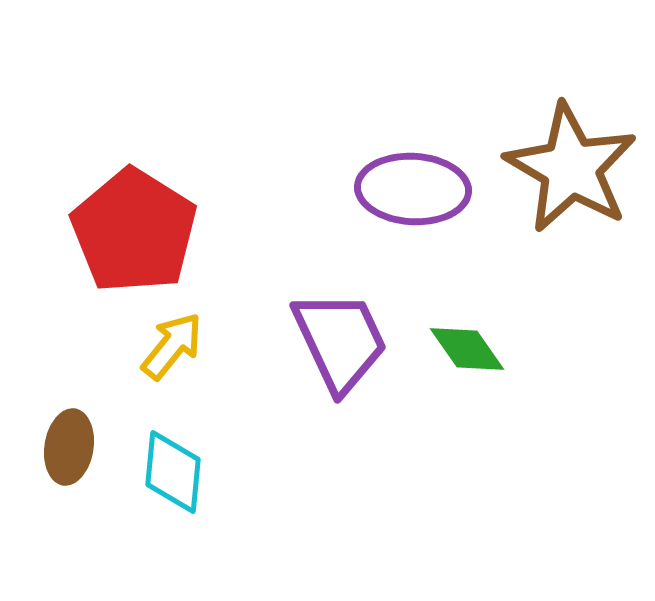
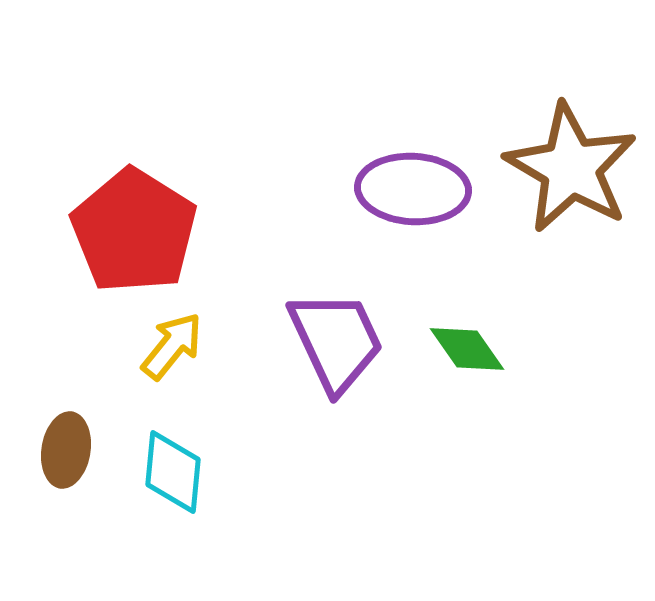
purple trapezoid: moved 4 px left
brown ellipse: moved 3 px left, 3 px down
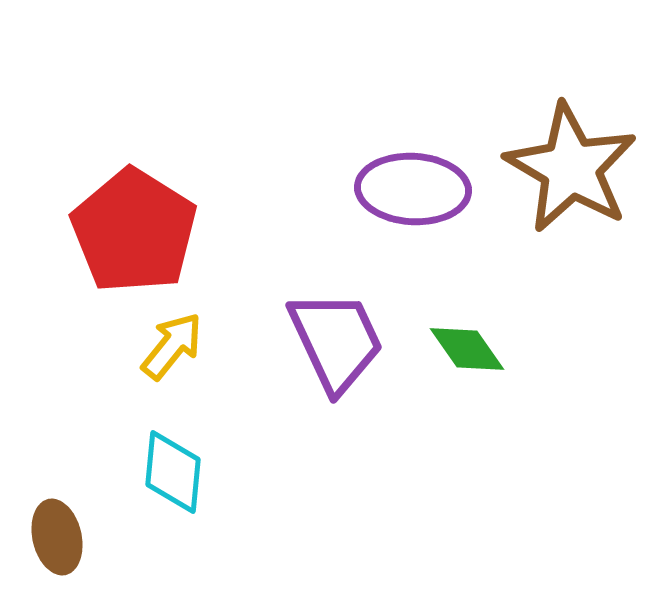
brown ellipse: moved 9 px left, 87 px down; rotated 22 degrees counterclockwise
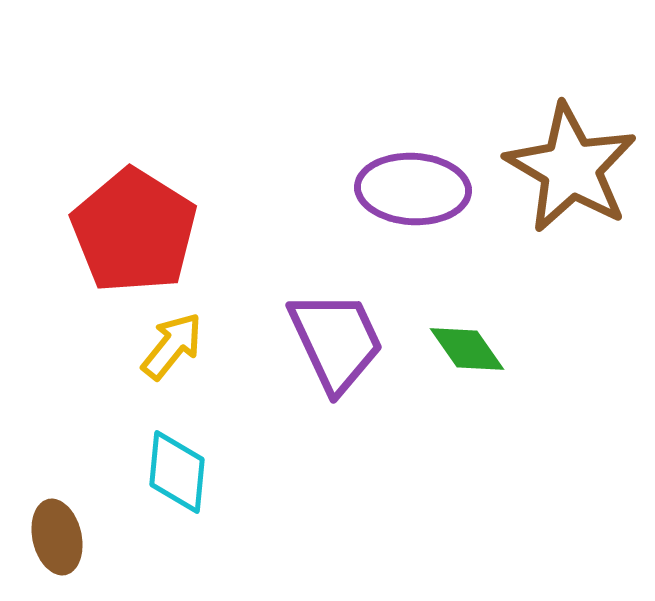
cyan diamond: moved 4 px right
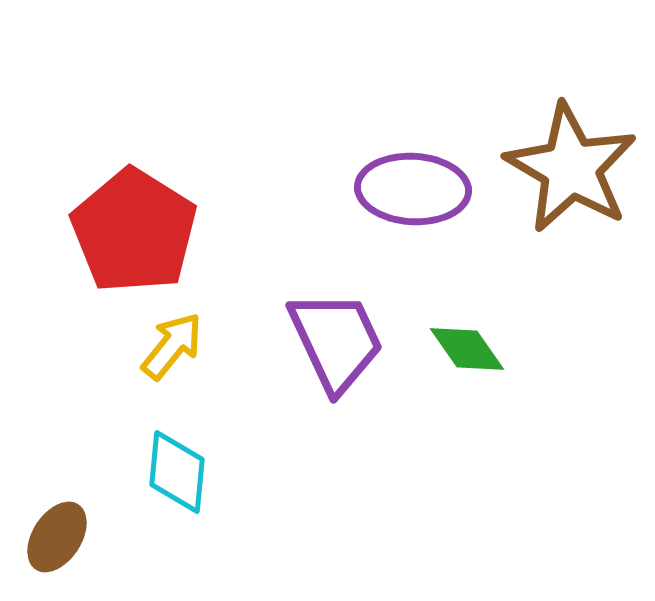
brown ellipse: rotated 46 degrees clockwise
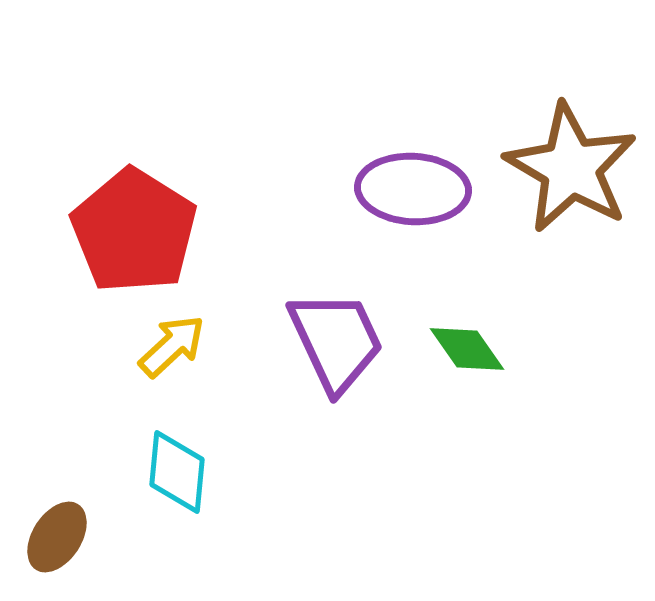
yellow arrow: rotated 8 degrees clockwise
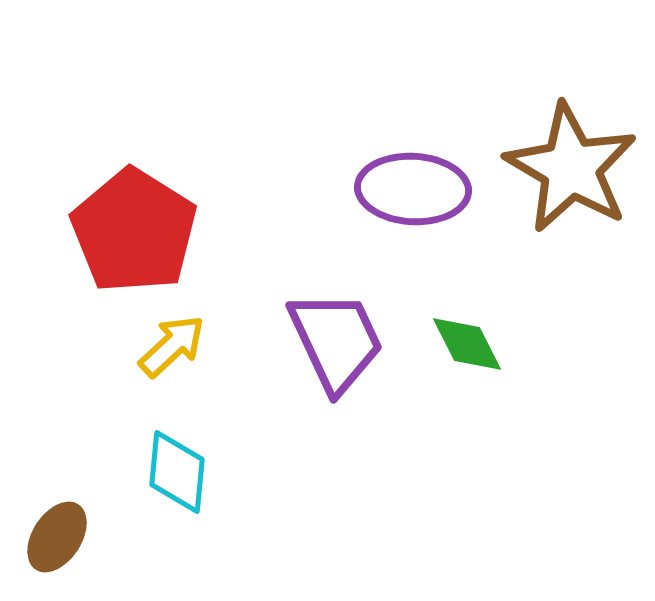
green diamond: moved 5 px up; rotated 8 degrees clockwise
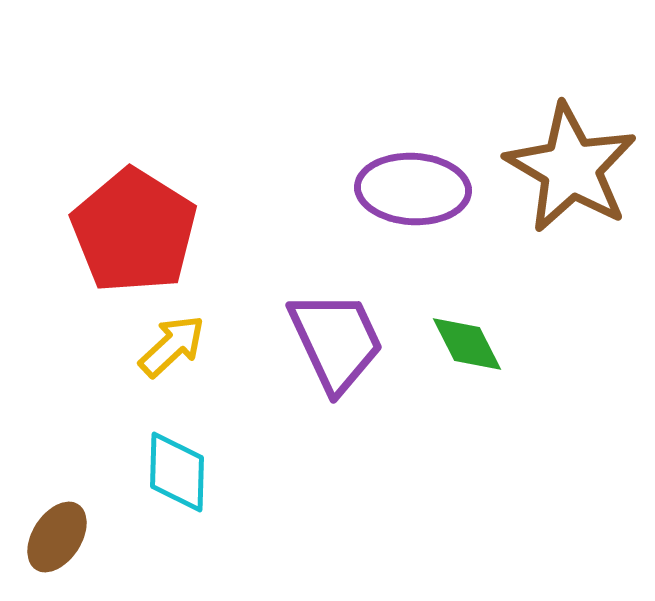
cyan diamond: rotated 4 degrees counterclockwise
